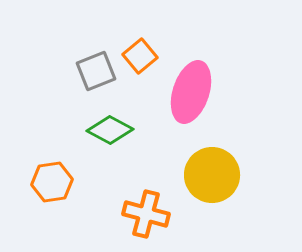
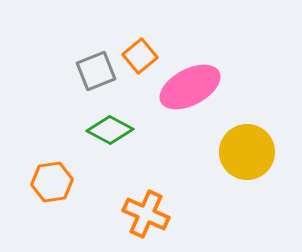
pink ellipse: moved 1 px left, 5 px up; rotated 44 degrees clockwise
yellow circle: moved 35 px right, 23 px up
orange cross: rotated 9 degrees clockwise
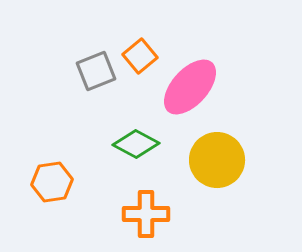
pink ellipse: rotated 20 degrees counterclockwise
green diamond: moved 26 px right, 14 px down
yellow circle: moved 30 px left, 8 px down
orange cross: rotated 24 degrees counterclockwise
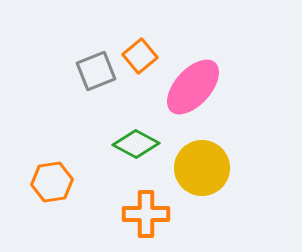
pink ellipse: moved 3 px right
yellow circle: moved 15 px left, 8 px down
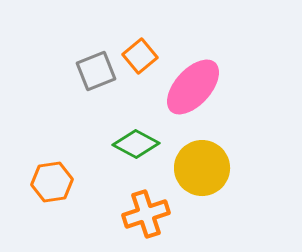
orange cross: rotated 18 degrees counterclockwise
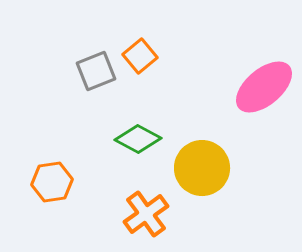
pink ellipse: moved 71 px right; rotated 8 degrees clockwise
green diamond: moved 2 px right, 5 px up
orange cross: rotated 18 degrees counterclockwise
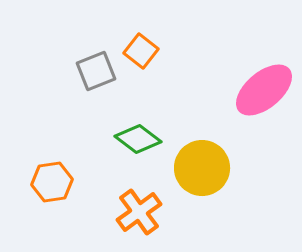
orange square: moved 1 px right, 5 px up; rotated 12 degrees counterclockwise
pink ellipse: moved 3 px down
green diamond: rotated 9 degrees clockwise
orange cross: moved 7 px left, 2 px up
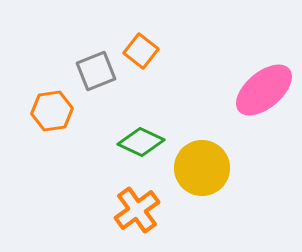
green diamond: moved 3 px right, 3 px down; rotated 12 degrees counterclockwise
orange hexagon: moved 71 px up
orange cross: moved 2 px left, 2 px up
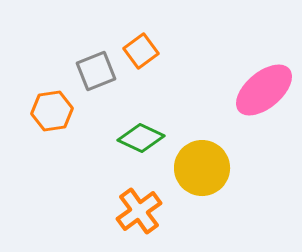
orange square: rotated 16 degrees clockwise
green diamond: moved 4 px up
orange cross: moved 2 px right, 1 px down
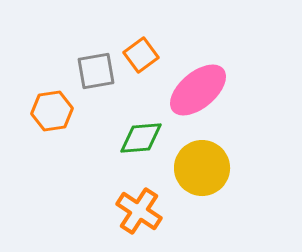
orange square: moved 4 px down
gray square: rotated 12 degrees clockwise
pink ellipse: moved 66 px left
green diamond: rotated 30 degrees counterclockwise
orange cross: rotated 21 degrees counterclockwise
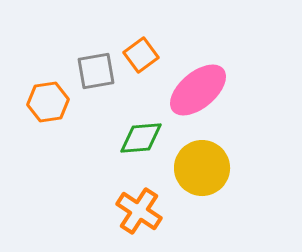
orange hexagon: moved 4 px left, 9 px up
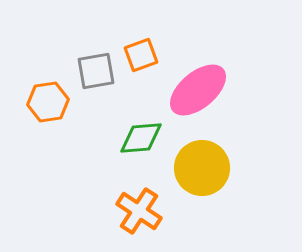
orange square: rotated 16 degrees clockwise
